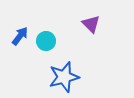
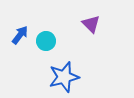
blue arrow: moved 1 px up
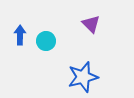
blue arrow: rotated 36 degrees counterclockwise
blue star: moved 19 px right
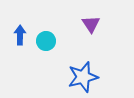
purple triangle: rotated 12 degrees clockwise
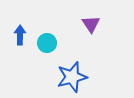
cyan circle: moved 1 px right, 2 px down
blue star: moved 11 px left
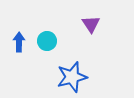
blue arrow: moved 1 px left, 7 px down
cyan circle: moved 2 px up
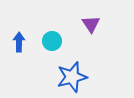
cyan circle: moved 5 px right
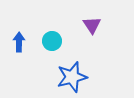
purple triangle: moved 1 px right, 1 px down
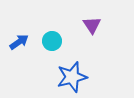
blue arrow: rotated 54 degrees clockwise
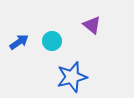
purple triangle: rotated 18 degrees counterclockwise
